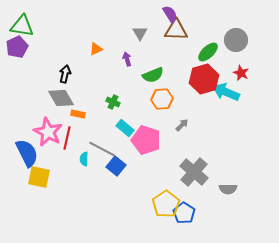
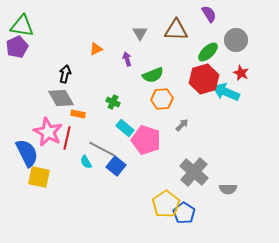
purple semicircle: moved 39 px right
cyan semicircle: moved 2 px right, 3 px down; rotated 32 degrees counterclockwise
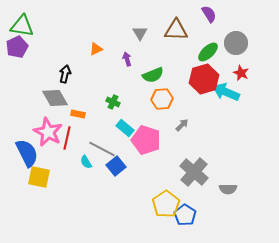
gray circle: moved 3 px down
gray diamond: moved 6 px left
blue square: rotated 12 degrees clockwise
blue pentagon: moved 1 px right, 2 px down
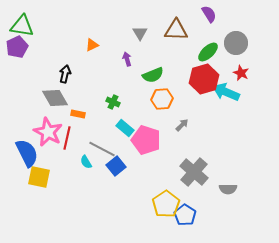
orange triangle: moved 4 px left, 4 px up
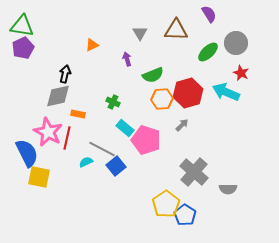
purple pentagon: moved 6 px right, 1 px down
red hexagon: moved 16 px left, 14 px down
gray diamond: moved 3 px right, 2 px up; rotated 72 degrees counterclockwise
cyan semicircle: rotated 96 degrees clockwise
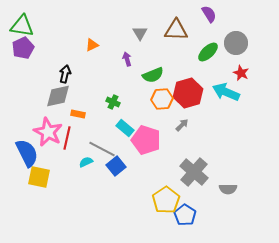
yellow pentagon: moved 4 px up
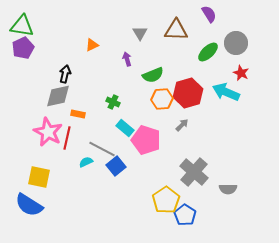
blue semicircle: moved 2 px right, 52 px down; rotated 148 degrees clockwise
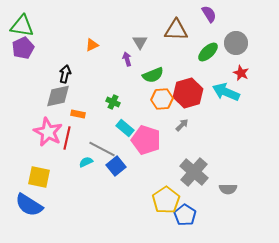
gray triangle: moved 9 px down
